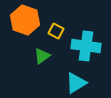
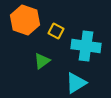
green triangle: moved 5 px down
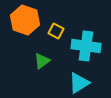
cyan triangle: moved 3 px right
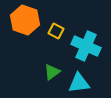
cyan cross: rotated 16 degrees clockwise
green triangle: moved 10 px right, 11 px down
cyan triangle: rotated 25 degrees clockwise
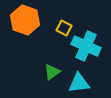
yellow square: moved 8 px right, 3 px up
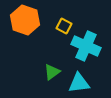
yellow square: moved 2 px up
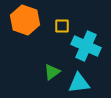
yellow square: moved 2 px left; rotated 28 degrees counterclockwise
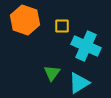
green triangle: moved 1 px down; rotated 18 degrees counterclockwise
cyan triangle: rotated 25 degrees counterclockwise
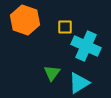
yellow square: moved 3 px right, 1 px down
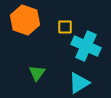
green triangle: moved 15 px left
